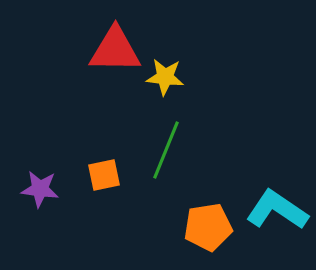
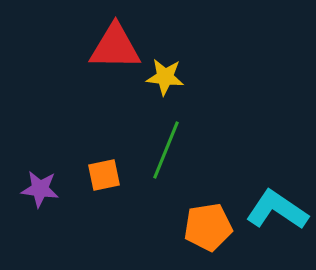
red triangle: moved 3 px up
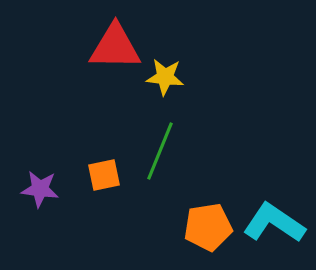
green line: moved 6 px left, 1 px down
cyan L-shape: moved 3 px left, 13 px down
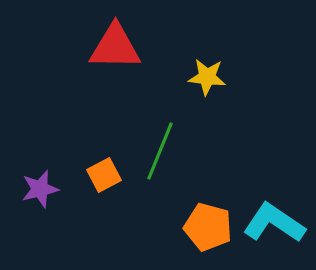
yellow star: moved 42 px right
orange square: rotated 16 degrees counterclockwise
purple star: rotated 21 degrees counterclockwise
orange pentagon: rotated 24 degrees clockwise
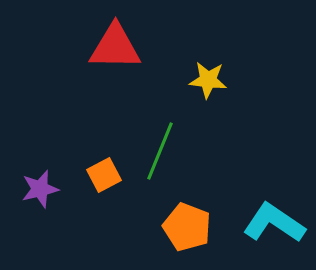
yellow star: moved 1 px right, 3 px down
orange pentagon: moved 21 px left; rotated 6 degrees clockwise
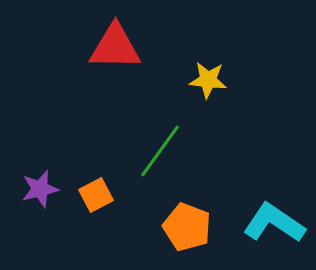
green line: rotated 14 degrees clockwise
orange square: moved 8 px left, 20 px down
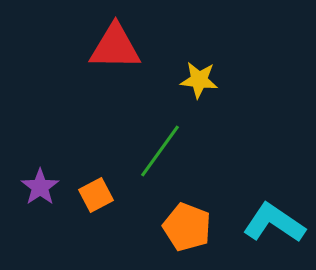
yellow star: moved 9 px left
purple star: moved 2 px up; rotated 21 degrees counterclockwise
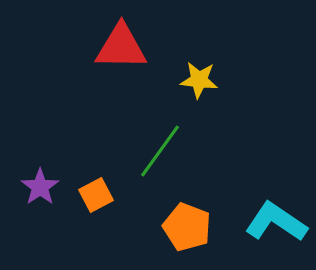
red triangle: moved 6 px right
cyan L-shape: moved 2 px right, 1 px up
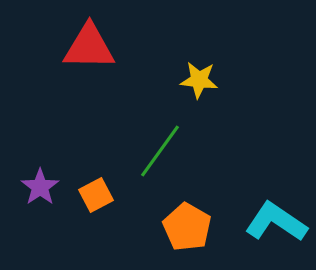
red triangle: moved 32 px left
orange pentagon: rotated 9 degrees clockwise
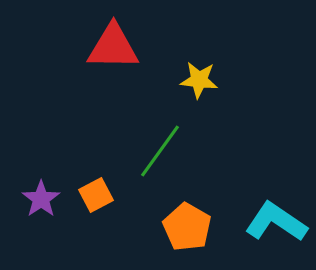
red triangle: moved 24 px right
purple star: moved 1 px right, 12 px down
